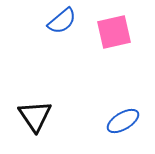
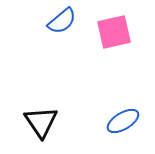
black triangle: moved 6 px right, 6 px down
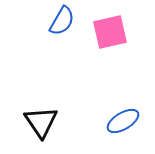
blue semicircle: rotated 20 degrees counterclockwise
pink square: moved 4 px left
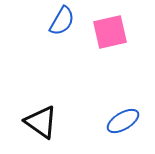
black triangle: rotated 21 degrees counterclockwise
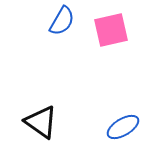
pink square: moved 1 px right, 2 px up
blue ellipse: moved 6 px down
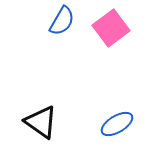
pink square: moved 2 px up; rotated 24 degrees counterclockwise
blue ellipse: moved 6 px left, 3 px up
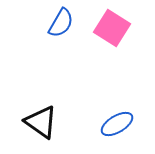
blue semicircle: moved 1 px left, 2 px down
pink square: moved 1 px right; rotated 21 degrees counterclockwise
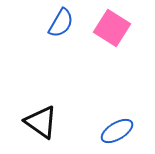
blue ellipse: moved 7 px down
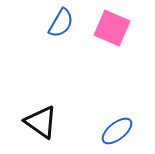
pink square: rotated 9 degrees counterclockwise
blue ellipse: rotated 8 degrees counterclockwise
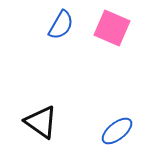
blue semicircle: moved 2 px down
